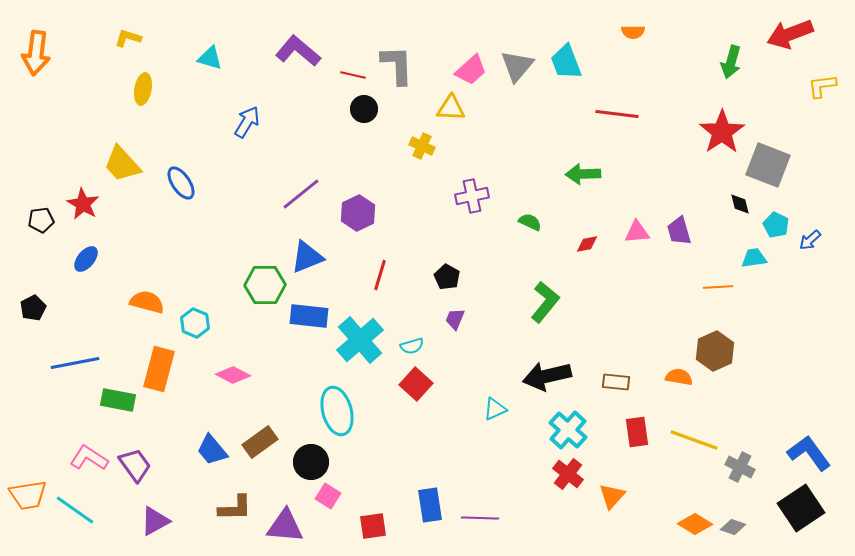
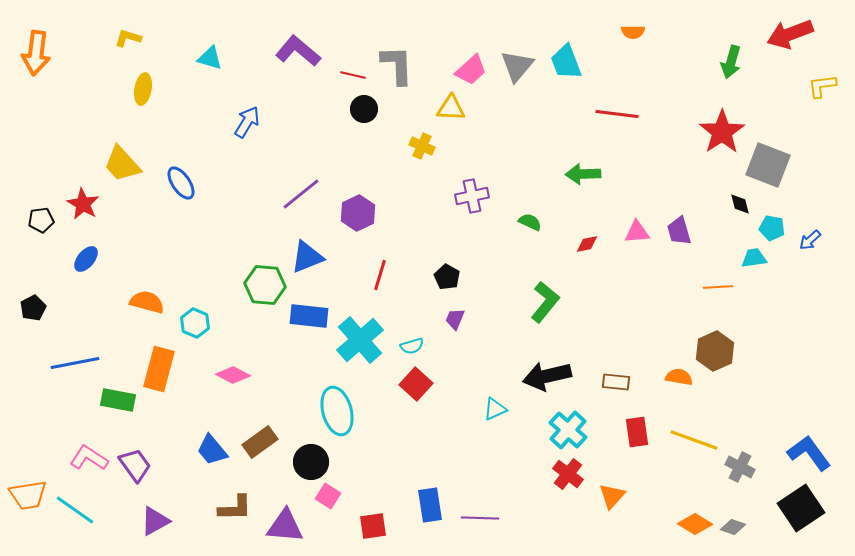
cyan pentagon at (776, 225): moved 4 px left, 3 px down; rotated 15 degrees counterclockwise
green hexagon at (265, 285): rotated 6 degrees clockwise
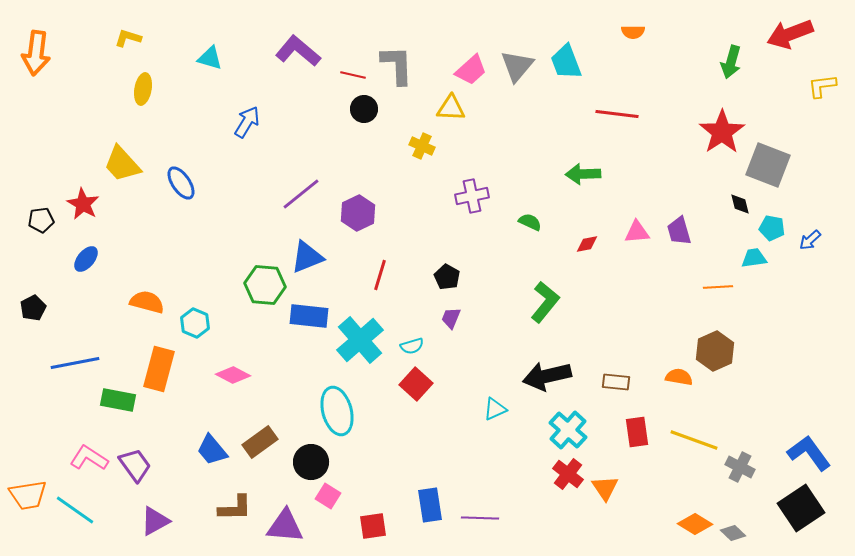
purple trapezoid at (455, 319): moved 4 px left, 1 px up
orange triangle at (612, 496): moved 7 px left, 8 px up; rotated 16 degrees counterclockwise
gray diamond at (733, 527): moved 6 px down; rotated 25 degrees clockwise
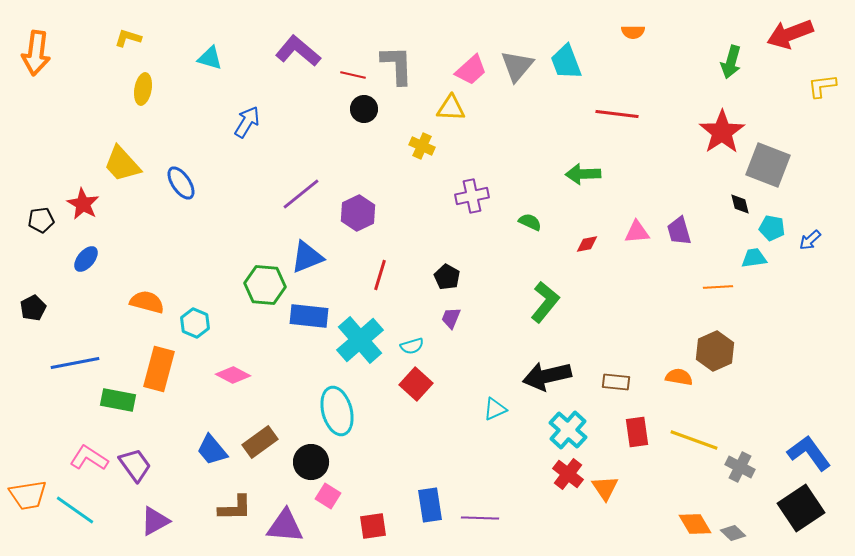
orange diamond at (695, 524): rotated 28 degrees clockwise
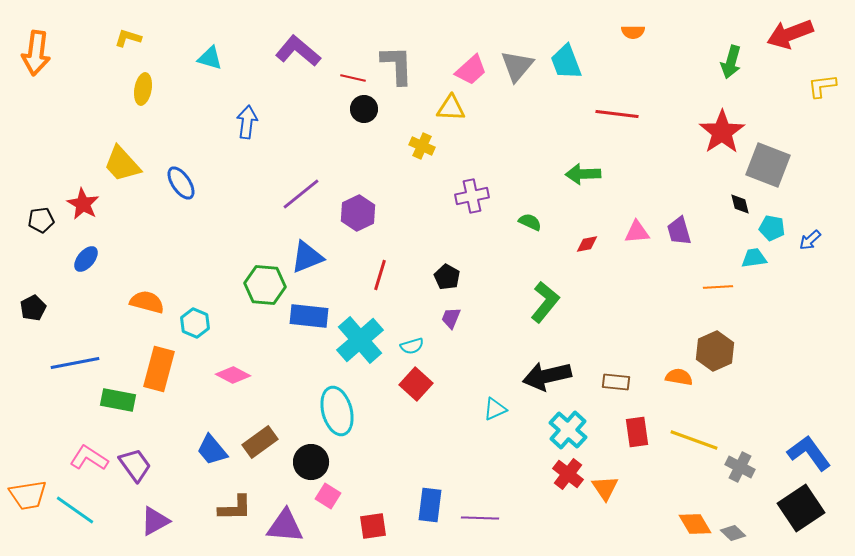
red line at (353, 75): moved 3 px down
blue arrow at (247, 122): rotated 24 degrees counterclockwise
blue rectangle at (430, 505): rotated 16 degrees clockwise
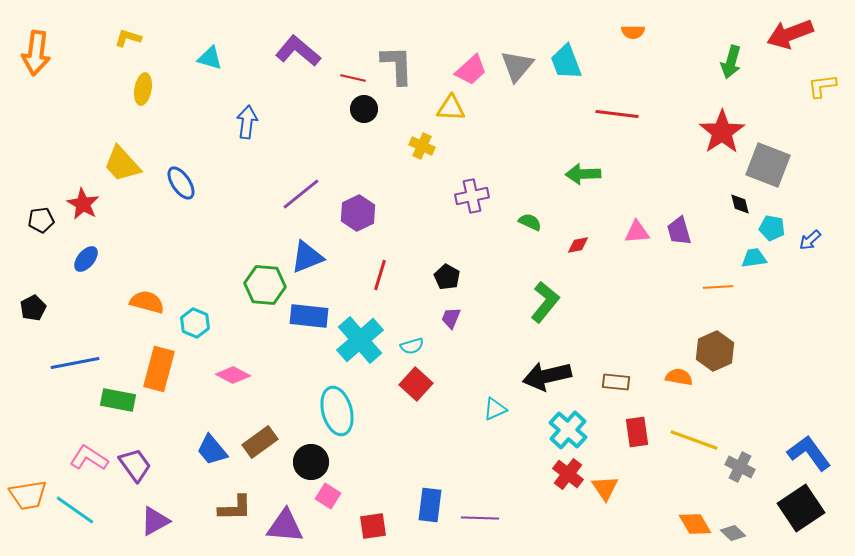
red diamond at (587, 244): moved 9 px left, 1 px down
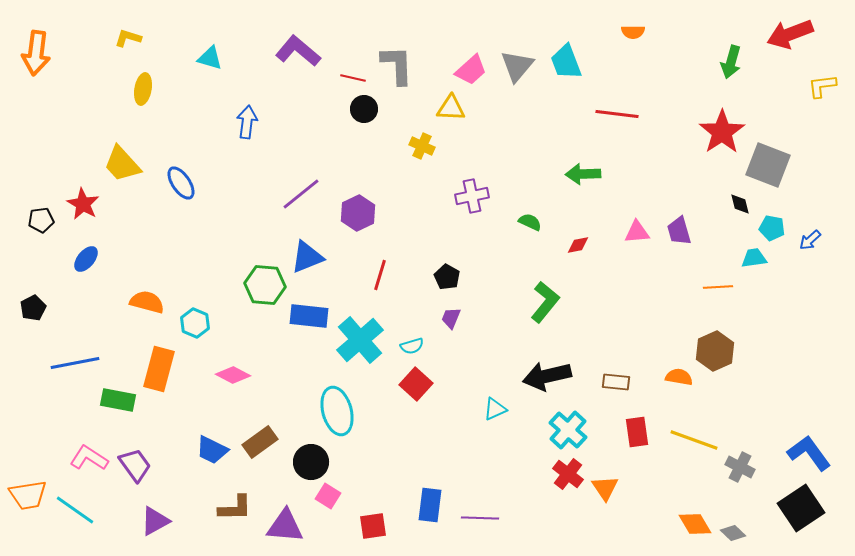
blue trapezoid at (212, 450): rotated 24 degrees counterclockwise
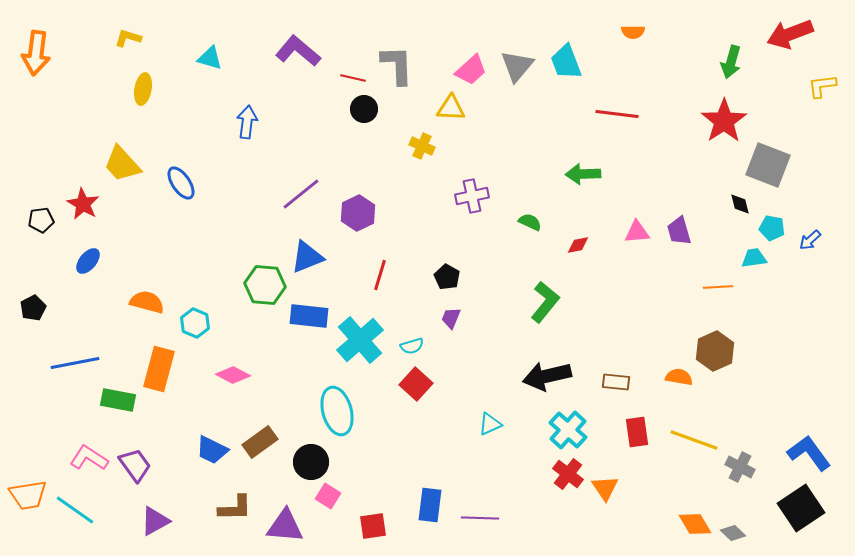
red star at (722, 132): moved 2 px right, 11 px up
blue ellipse at (86, 259): moved 2 px right, 2 px down
cyan triangle at (495, 409): moved 5 px left, 15 px down
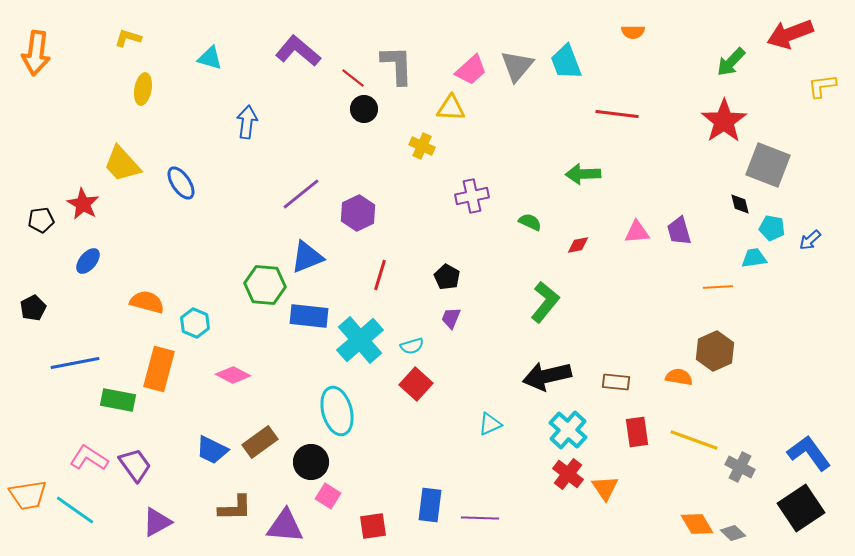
green arrow at (731, 62): rotated 28 degrees clockwise
red line at (353, 78): rotated 25 degrees clockwise
purple triangle at (155, 521): moved 2 px right, 1 px down
orange diamond at (695, 524): moved 2 px right
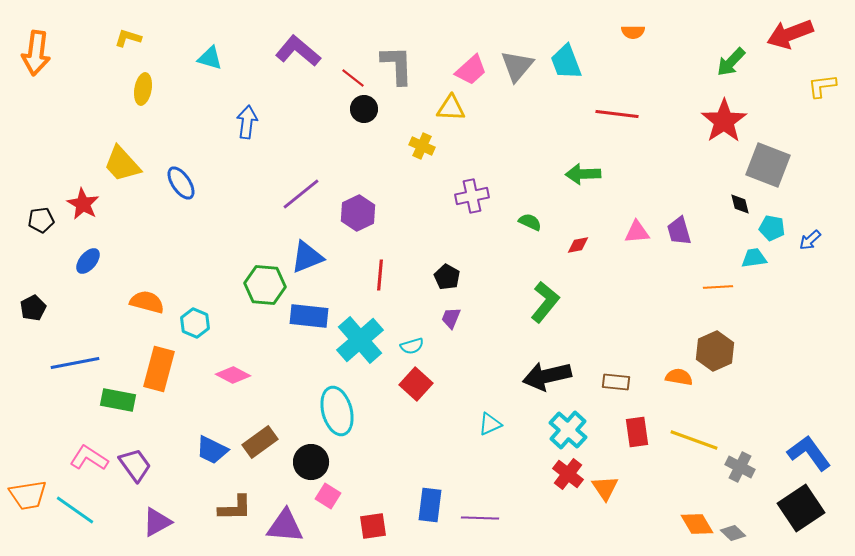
red line at (380, 275): rotated 12 degrees counterclockwise
